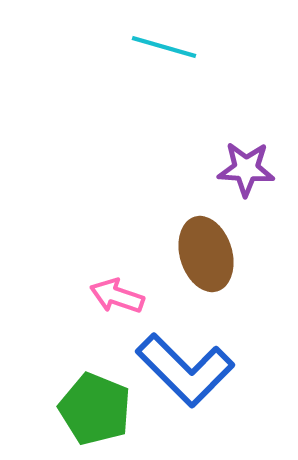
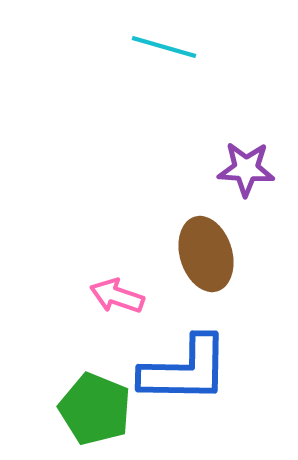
blue L-shape: rotated 44 degrees counterclockwise
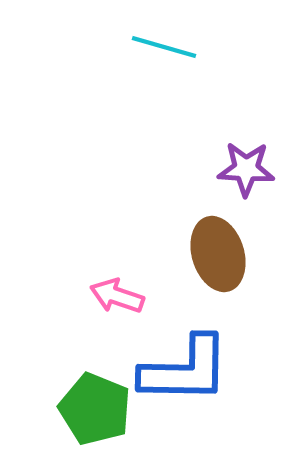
brown ellipse: moved 12 px right
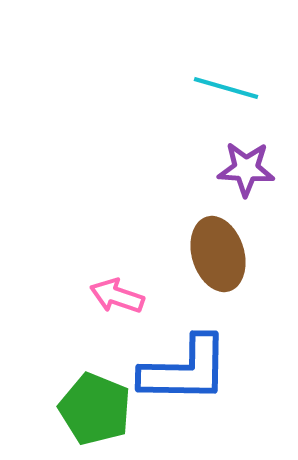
cyan line: moved 62 px right, 41 px down
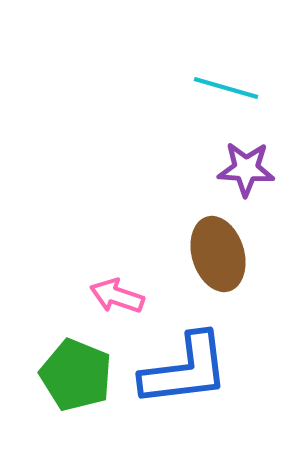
blue L-shape: rotated 8 degrees counterclockwise
green pentagon: moved 19 px left, 34 px up
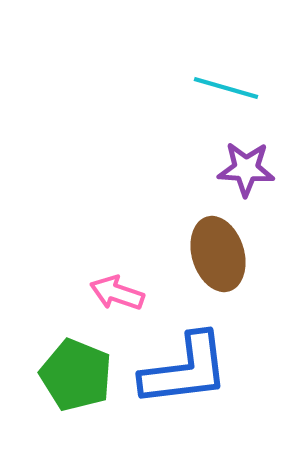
pink arrow: moved 3 px up
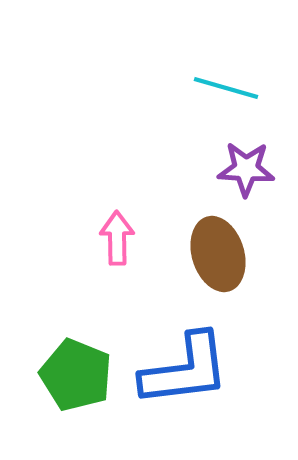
pink arrow: moved 55 px up; rotated 70 degrees clockwise
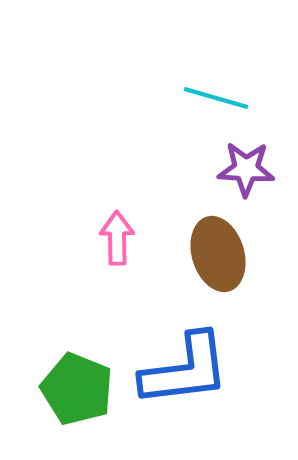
cyan line: moved 10 px left, 10 px down
green pentagon: moved 1 px right, 14 px down
